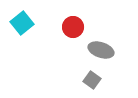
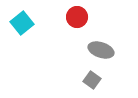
red circle: moved 4 px right, 10 px up
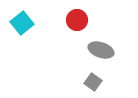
red circle: moved 3 px down
gray square: moved 1 px right, 2 px down
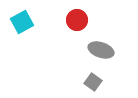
cyan square: moved 1 px up; rotated 10 degrees clockwise
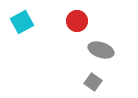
red circle: moved 1 px down
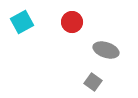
red circle: moved 5 px left, 1 px down
gray ellipse: moved 5 px right
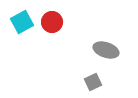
red circle: moved 20 px left
gray square: rotated 30 degrees clockwise
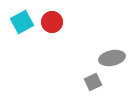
gray ellipse: moved 6 px right, 8 px down; rotated 30 degrees counterclockwise
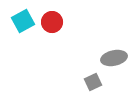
cyan square: moved 1 px right, 1 px up
gray ellipse: moved 2 px right
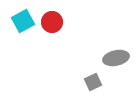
gray ellipse: moved 2 px right
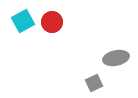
gray square: moved 1 px right, 1 px down
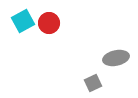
red circle: moved 3 px left, 1 px down
gray square: moved 1 px left
